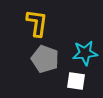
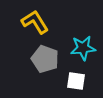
yellow L-shape: moved 2 px left, 1 px up; rotated 40 degrees counterclockwise
cyan star: moved 2 px left, 5 px up
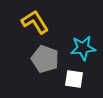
white square: moved 2 px left, 2 px up
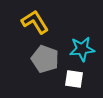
cyan star: moved 1 px left, 1 px down
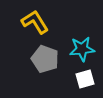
white square: moved 11 px right; rotated 24 degrees counterclockwise
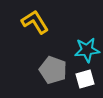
cyan star: moved 5 px right, 1 px down
gray pentagon: moved 8 px right, 11 px down
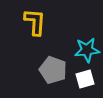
yellow L-shape: rotated 36 degrees clockwise
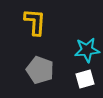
gray pentagon: moved 13 px left
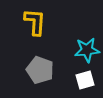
white square: moved 1 px down
